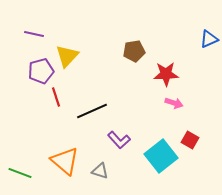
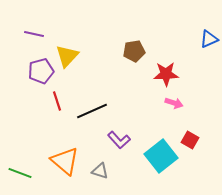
red line: moved 1 px right, 4 px down
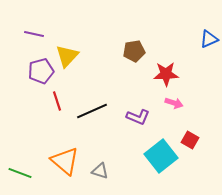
purple L-shape: moved 19 px right, 23 px up; rotated 25 degrees counterclockwise
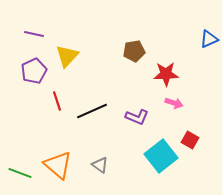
purple pentagon: moved 7 px left; rotated 10 degrees counterclockwise
purple L-shape: moved 1 px left
orange triangle: moved 7 px left, 4 px down
gray triangle: moved 6 px up; rotated 18 degrees clockwise
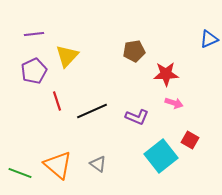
purple line: rotated 18 degrees counterclockwise
gray triangle: moved 2 px left, 1 px up
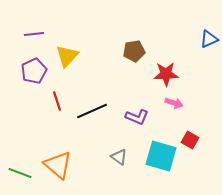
cyan square: rotated 36 degrees counterclockwise
gray triangle: moved 21 px right, 7 px up
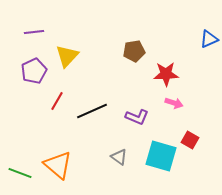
purple line: moved 2 px up
red line: rotated 48 degrees clockwise
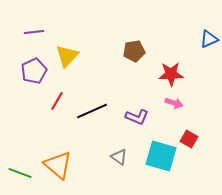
red star: moved 5 px right
red square: moved 1 px left, 1 px up
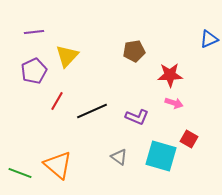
red star: moved 1 px left, 1 px down
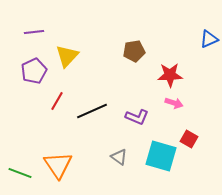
orange triangle: rotated 16 degrees clockwise
